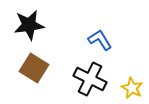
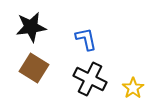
black star: moved 2 px right, 2 px down
blue L-shape: moved 14 px left, 1 px up; rotated 20 degrees clockwise
yellow star: moved 1 px right; rotated 10 degrees clockwise
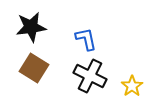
black cross: moved 3 px up
yellow star: moved 1 px left, 2 px up
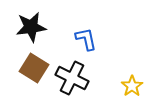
black cross: moved 18 px left, 2 px down
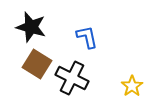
black star: rotated 24 degrees clockwise
blue L-shape: moved 1 px right, 2 px up
brown square: moved 3 px right, 4 px up
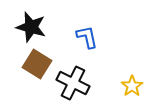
black cross: moved 1 px right, 5 px down
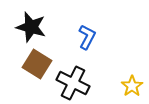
blue L-shape: rotated 40 degrees clockwise
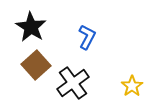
black star: rotated 16 degrees clockwise
brown square: moved 1 px left, 1 px down; rotated 16 degrees clockwise
black cross: rotated 28 degrees clockwise
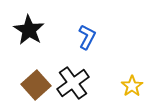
black star: moved 2 px left, 3 px down
brown square: moved 20 px down
